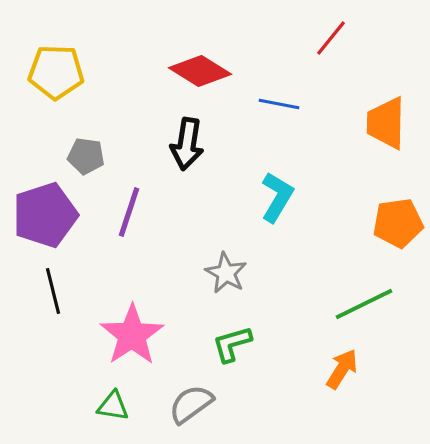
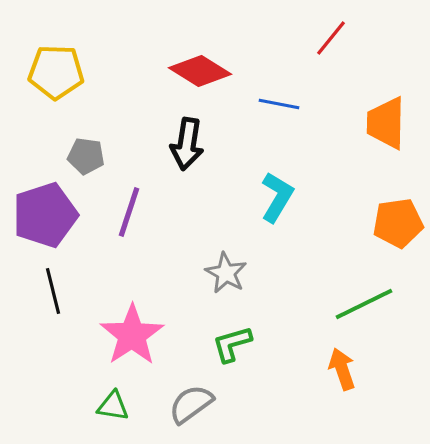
orange arrow: rotated 51 degrees counterclockwise
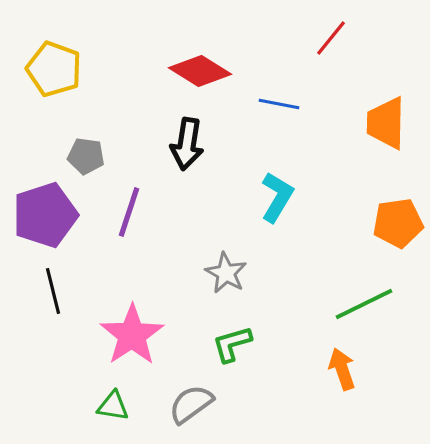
yellow pentagon: moved 2 px left, 3 px up; rotated 18 degrees clockwise
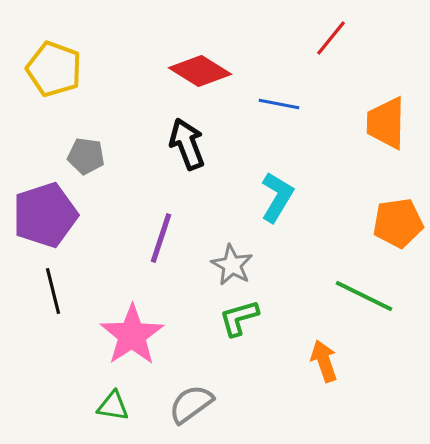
black arrow: rotated 150 degrees clockwise
purple line: moved 32 px right, 26 px down
gray star: moved 6 px right, 8 px up
green line: moved 8 px up; rotated 52 degrees clockwise
green L-shape: moved 7 px right, 26 px up
orange arrow: moved 18 px left, 8 px up
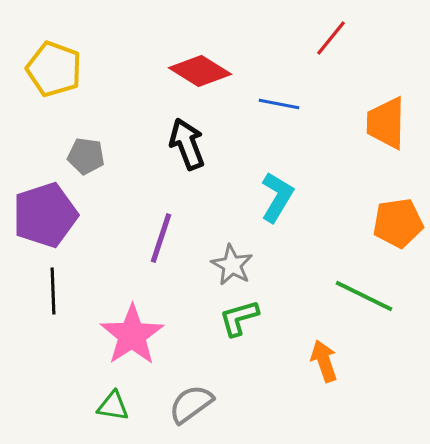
black line: rotated 12 degrees clockwise
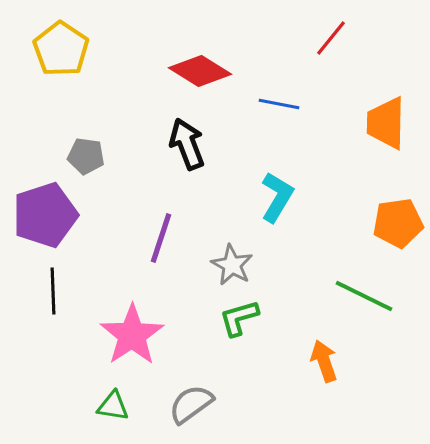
yellow pentagon: moved 7 px right, 20 px up; rotated 14 degrees clockwise
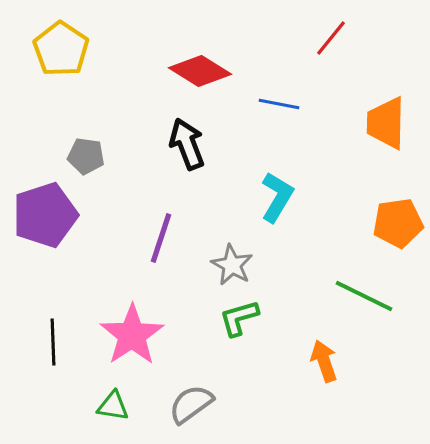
black line: moved 51 px down
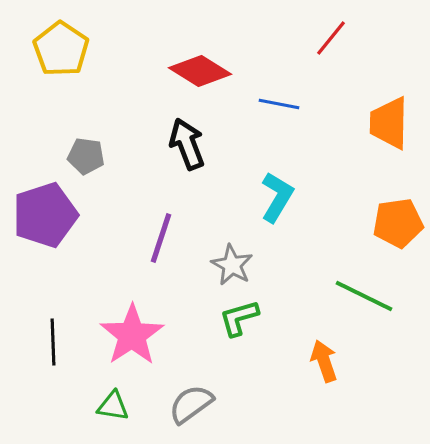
orange trapezoid: moved 3 px right
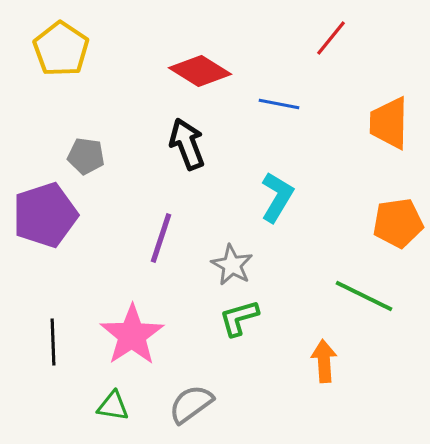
orange arrow: rotated 15 degrees clockwise
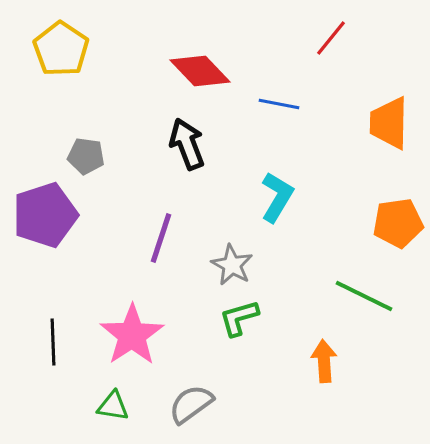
red diamond: rotated 14 degrees clockwise
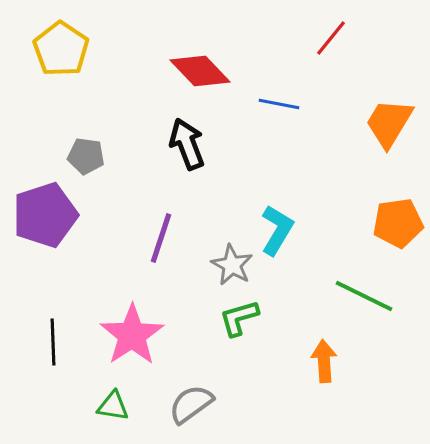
orange trapezoid: rotated 30 degrees clockwise
cyan L-shape: moved 33 px down
